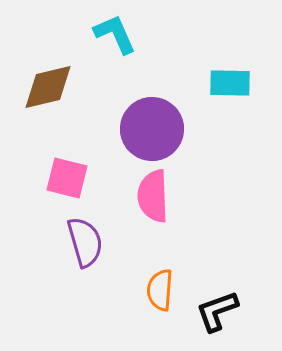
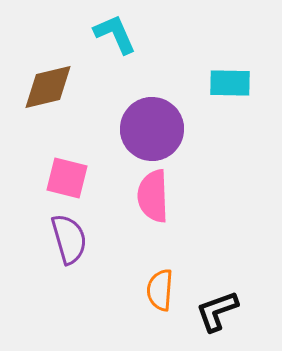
purple semicircle: moved 16 px left, 3 px up
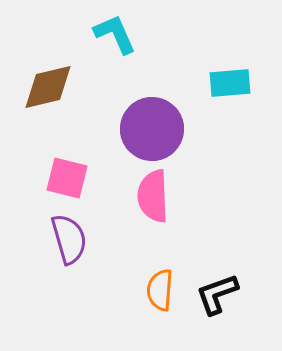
cyan rectangle: rotated 6 degrees counterclockwise
black L-shape: moved 17 px up
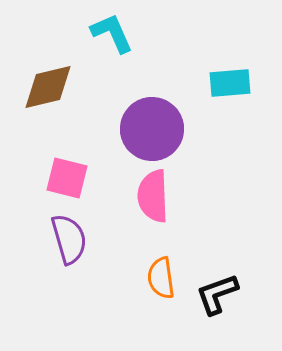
cyan L-shape: moved 3 px left, 1 px up
orange semicircle: moved 1 px right, 12 px up; rotated 12 degrees counterclockwise
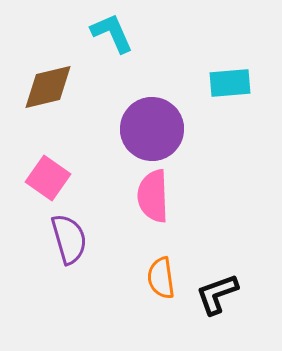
pink square: moved 19 px left; rotated 21 degrees clockwise
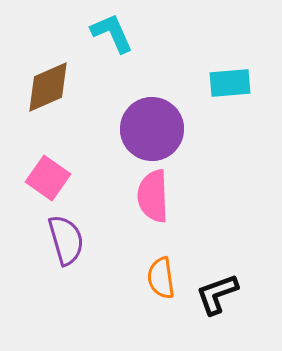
brown diamond: rotated 10 degrees counterclockwise
purple semicircle: moved 3 px left, 1 px down
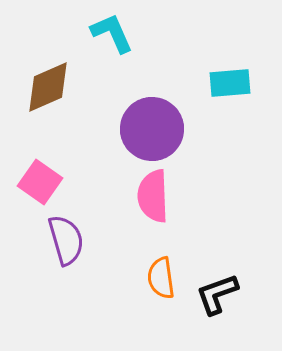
pink square: moved 8 px left, 4 px down
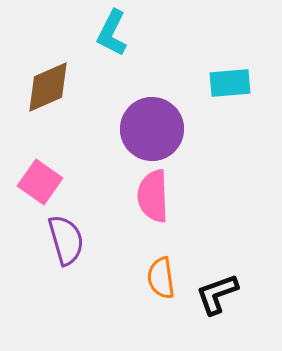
cyan L-shape: rotated 129 degrees counterclockwise
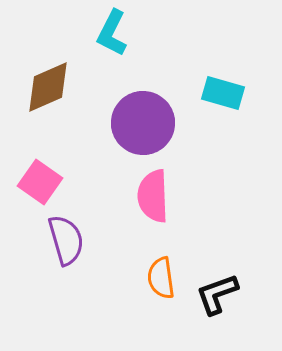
cyan rectangle: moved 7 px left, 10 px down; rotated 21 degrees clockwise
purple circle: moved 9 px left, 6 px up
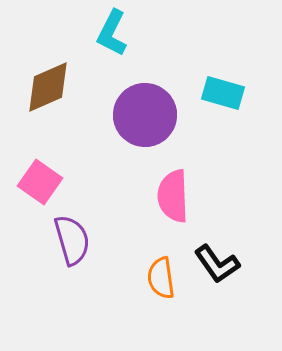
purple circle: moved 2 px right, 8 px up
pink semicircle: moved 20 px right
purple semicircle: moved 6 px right
black L-shape: moved 30 px up; rotated 105 degrees counterclockwise
